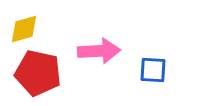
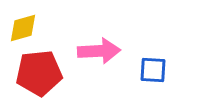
yellow diamond: moved 1 px left, 1 px up
red pentagon: moved 1 px right; rotated 18 degrees counterclockwise
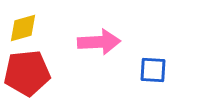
pink arrow: moved 9 px up
red pentagon: moved 12 px left
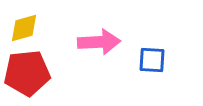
yellow diamond: moved 1 px right
blue square: moved 1 px left, 10 px up
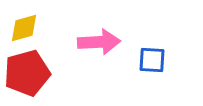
red pentagon: rotated 9 degrees counterclockwise
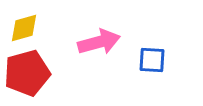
pink arrow: rotated 12 degrees counterclockwise
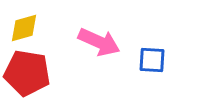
pink arrow: rotated 39 degrees clockwise
red pentagon: rotated 24 degrees clockwise
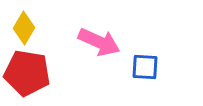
yellow diamond: rotated 44 degrees counterclockwise
blue square: moved 7 px left, 7 px down
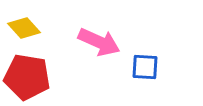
yellow diamond: rotated 72 degrees counterclockwise
red pentagon: moved 4 px down
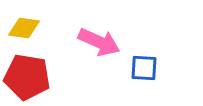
yellow diamond: rotated 40 degrees counterclockwise
blue square: moved 1 px left, 1 px down
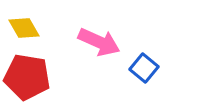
yellow diamond: rotated 52 degrees clockwise
blue square: rotated 36 degrees clockwise
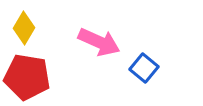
yellow diamond: rotated 60 degrees clockwise
